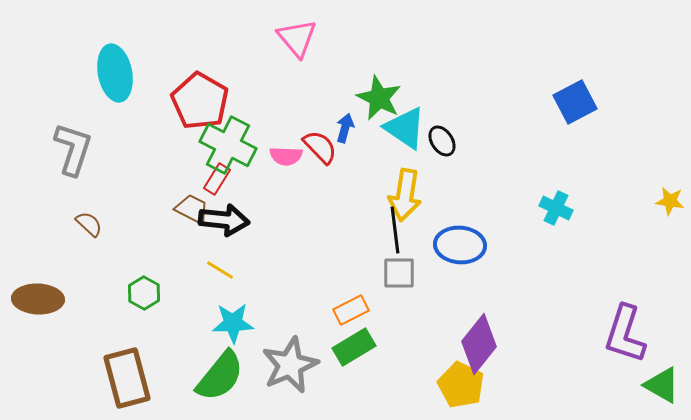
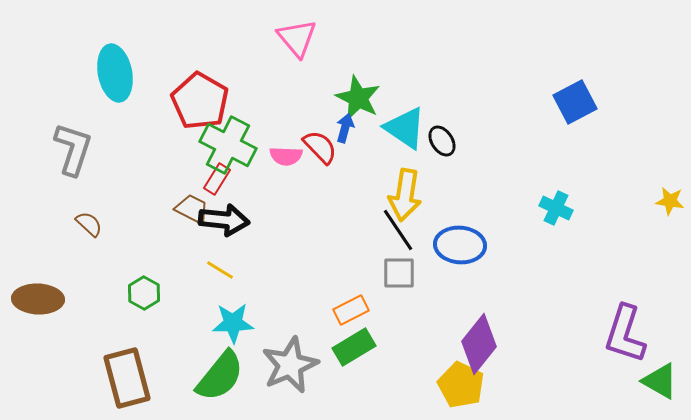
green star: moved 21 px left
black line: moved 3 px right; rotated 27 degrees counterclockwise
green triangle: moved 2 px left, 4 px up
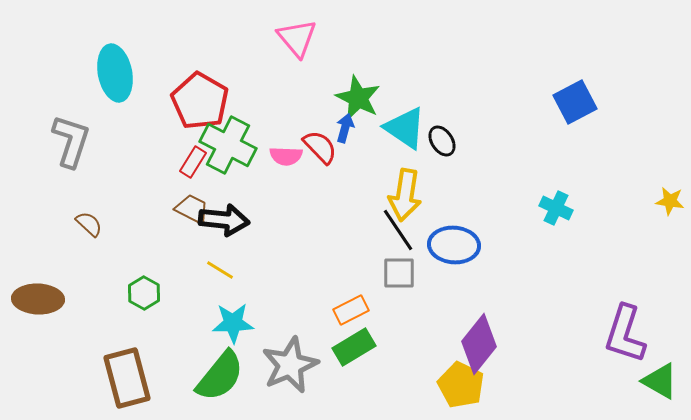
gray L-shape: moved 2 px left, 8 px up
red rectangle: moved 24 px left, 17 px up
blue ellipse: moved 6 px left
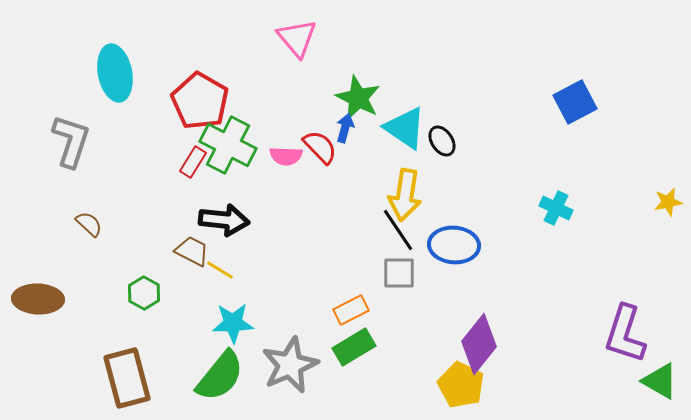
yellow star: moved 2 px left, 1 px down; rotated 20 degrees counterclockwise
brown trapezoid: moved 42 px down
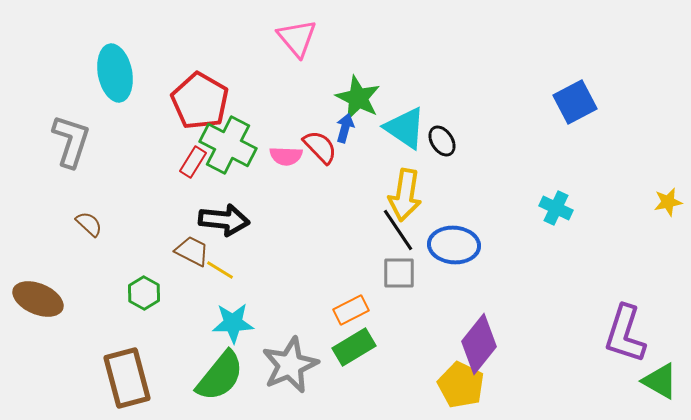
brown ellipse: rotated 21 degrees clockwise
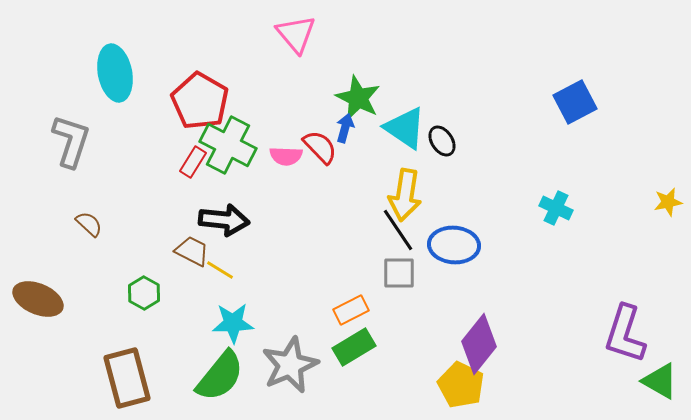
pink triangle: moved 1 px left, 4 px up
